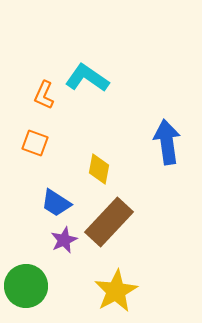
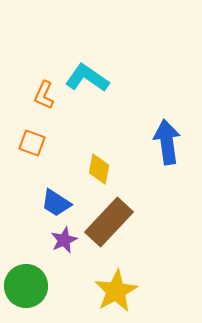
orange square: moved 3 px left
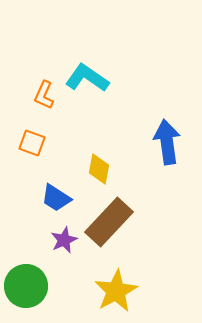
blue trapezoid: moved 5 px up
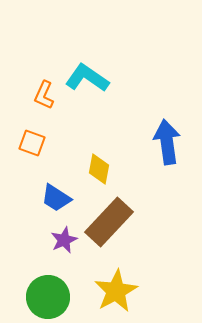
green circle: moved 22 px right, 11 px down
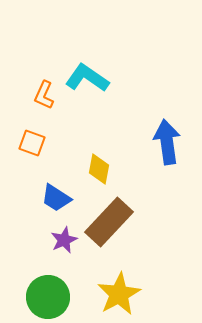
yellow star: moved 3 px right, 3 px down
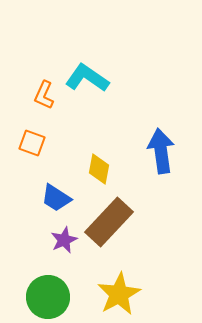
blue arrow: moved 6 px left, 9 px down
